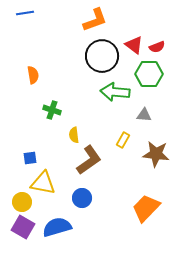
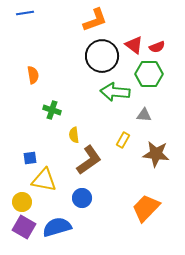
yellow triangle: moved 1 px right, 3 px up
purple square: moved 1 px right
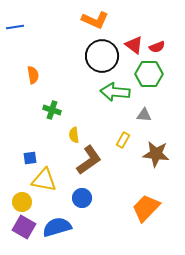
blue line: moved 10 px left, 14 px down
orange L-shape: rotated 44 degrees clockwise
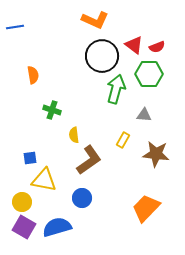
green arrow: moved 1 px right, 3 px up; rotated 100 degrees clockwise
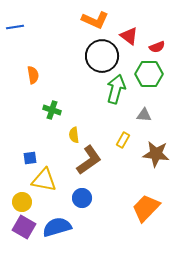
red triangle: moved 5 px left, 9 px up
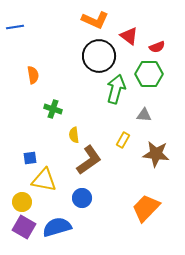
black circle: moved 3 px left
green cross: moved 1 px right, 1 px up
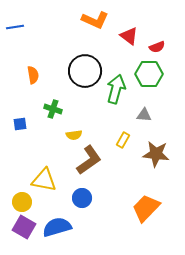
black circle: moved 14 px left, 15 px down
yellow semicircle: rotated 91 degrees counterclockwise
blue square: moved 10 px left, 34 px up
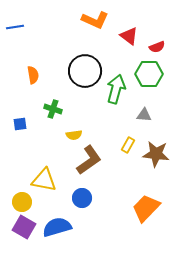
yellow rectangle: moved 5 px right, 5 px down
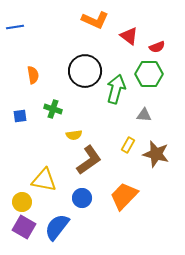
blue square: moved 8 px up
brown star: rotated 8 degrees clockwise
orange trapezoid: moved 22 px left, 12 px up
blue semicircle: rotated 36 degrees counterclockwise
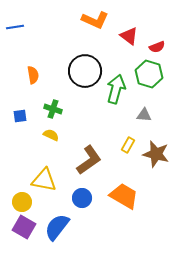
green hexagon: rotated 16 degrees clockwise
yellow semicircle: moved 23 px left; rotated 147 degrees counterclockwise
orange trapezoid: rotated 76 degrees clockwise
